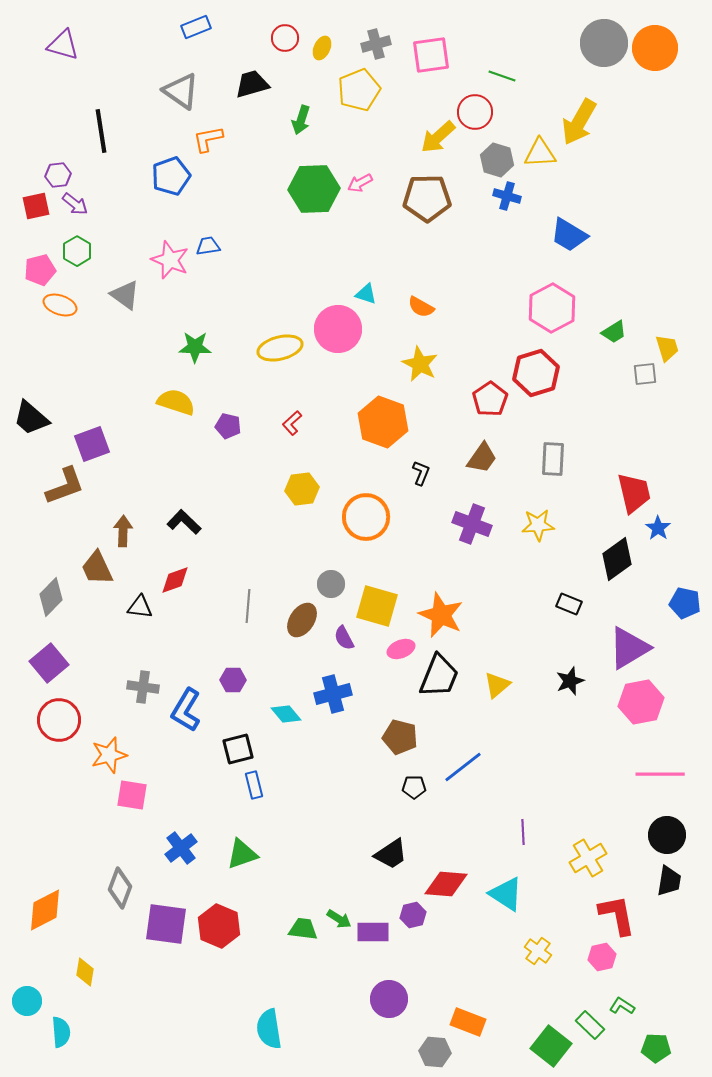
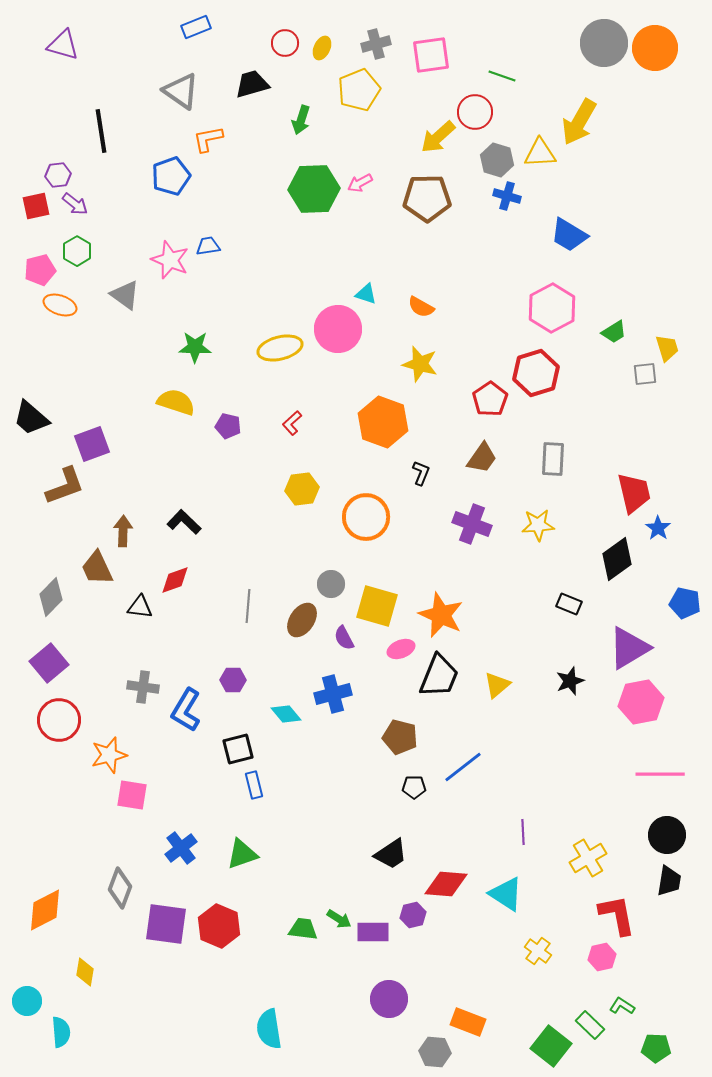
red circle at (285, 38): moved 5 px down
yellow star at (420, 364): rotated 12 degrees counterclockwise
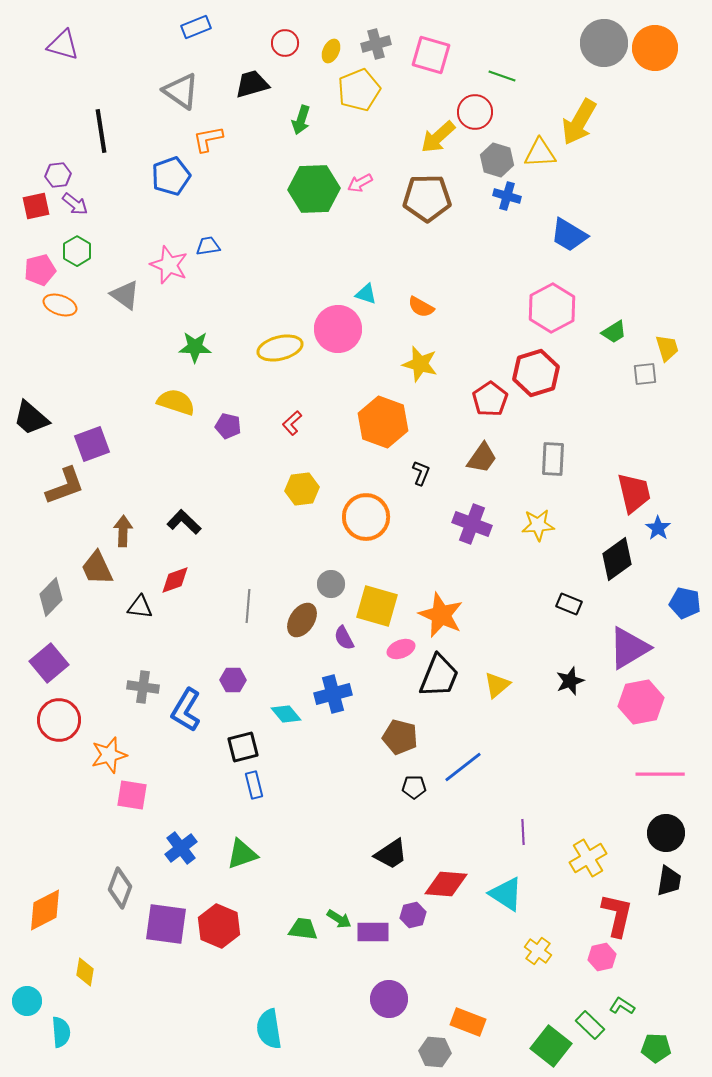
yellow ellipse at (322, 48): moved 9 px right, 3 px down
pink square at (431, 55): rotated 24 degrees clockwise
pink star at (170, 260): moved 1 px left, 5 px down
black square at (238, 749): moved 5 px right, 2 px up
black circle at (667, 835): moved 1 px left, 2 px up
red L-shape at (617, 915): rotated 24 degrees clockwise
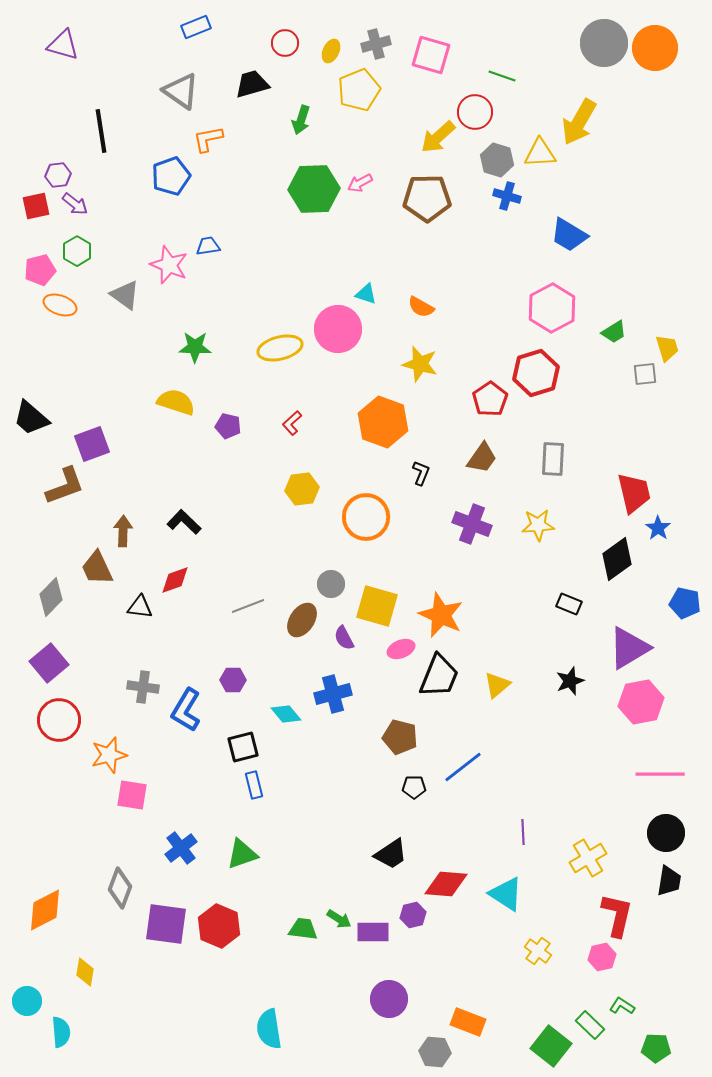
gray line at (248, 606): rotated 64 degrees clockwise
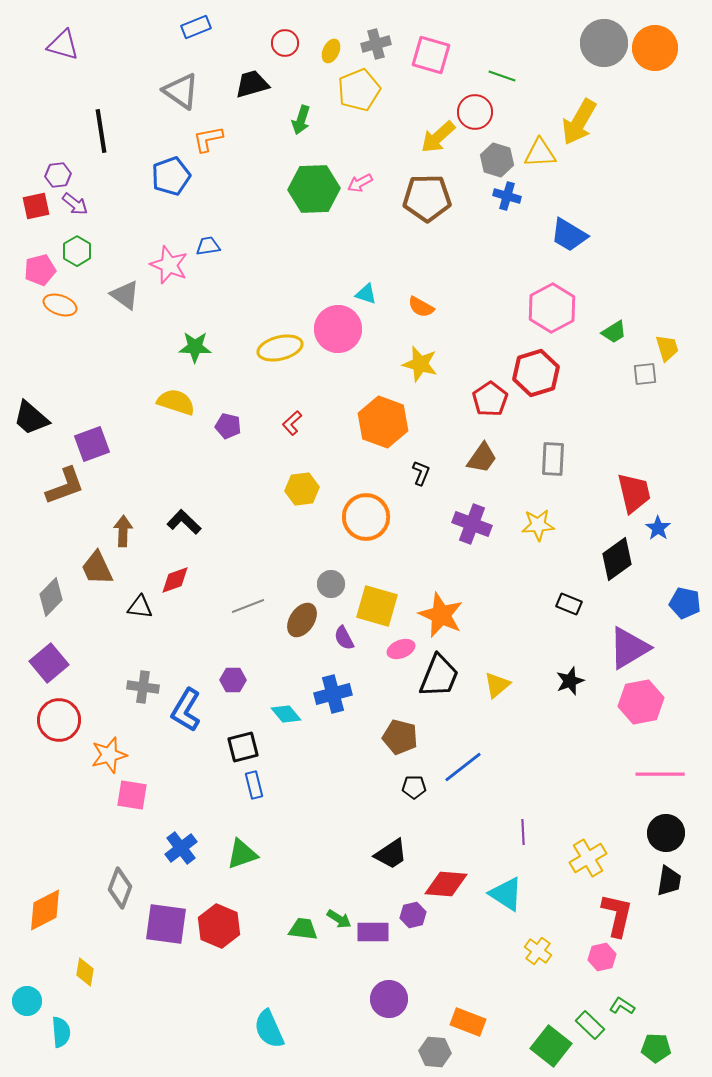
cyan semicircle at (269, 1029): rotated 15 degrees counterclockwise
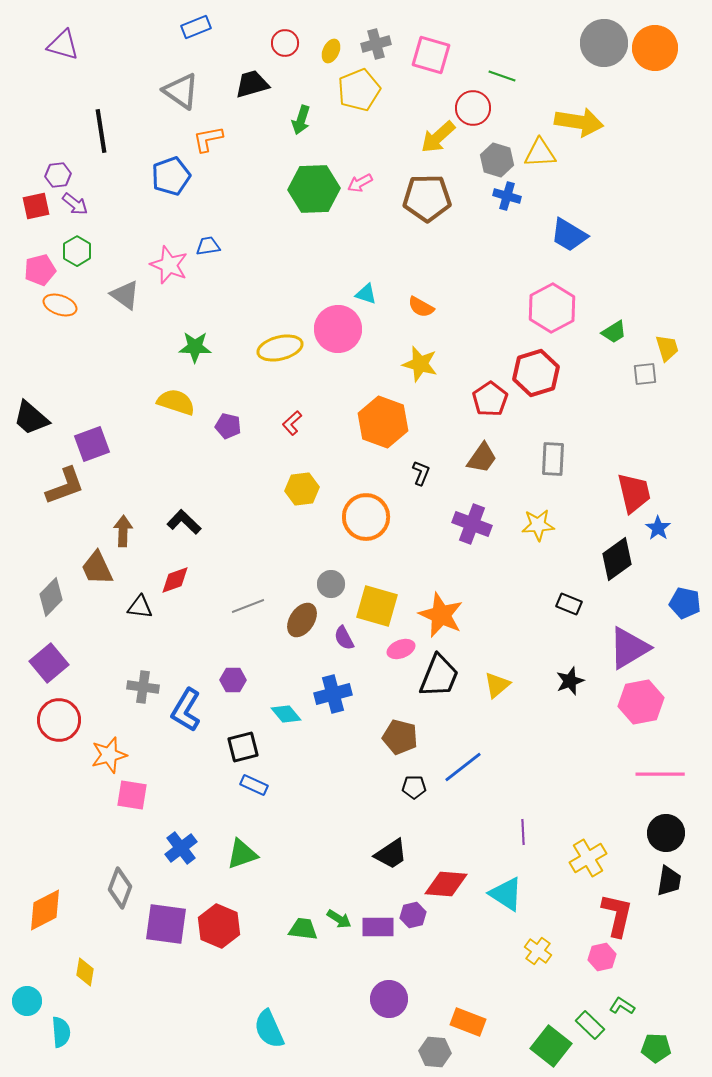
red circle at (475, 112): moved 2 px left, 4 px up
yellow arrow at (579, 122): rotated 111 degrees counterclockwise
blue rectangle at (254, 785): rotated 52 degrees counterclockwise
purple rectangle at (373, 932): moved 5 px right, 5 px up
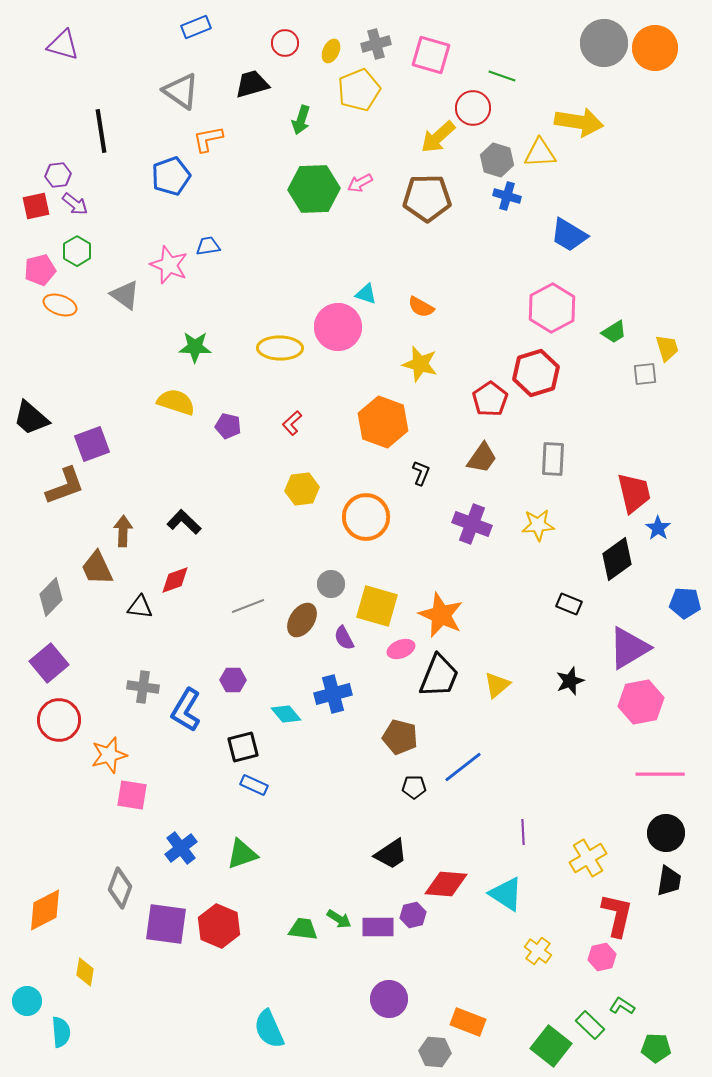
pink circle at (338, 329): moved 2 px up
yellow ellipse at (280, 348): rotated 15 degrees clockwise
blue pentagon at (685, 603): rotated 8 degrees counterclockwise
